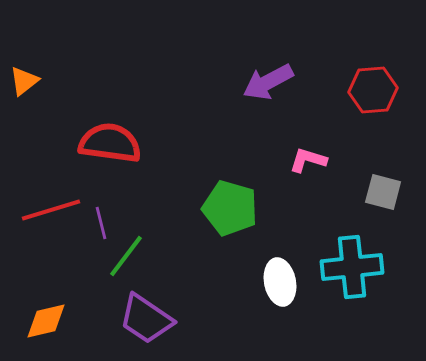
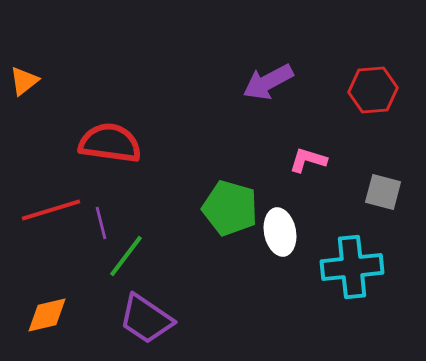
white ellipse: moved 50 px up
orange diamond: moved 1 px right, 6 px up
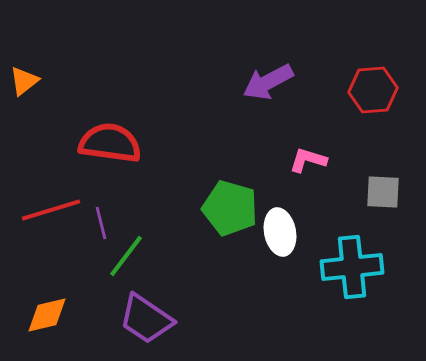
gray square: rotated 12 degrees counterclockwise
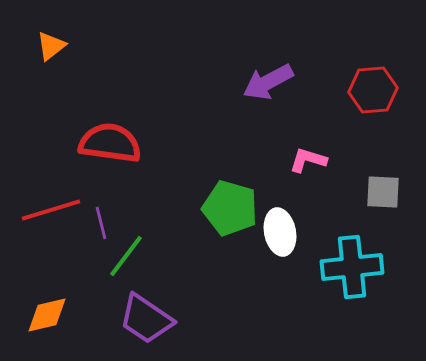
orange triangle: moved 27 px right, 35 px up
